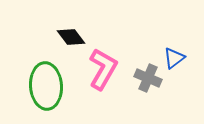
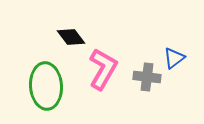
gray cross: moved 1 px left, 1 px up; rotated 16 degrees counterclockwise
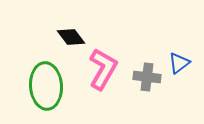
blue triangle: moved 5 px right, 5 px down
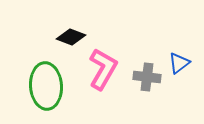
black diamond: rotated 32 degrees counterclockwise
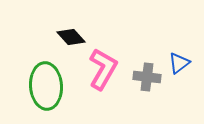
black diamond: rotated 28 degrees clockwise
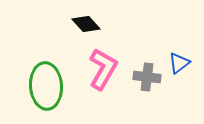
black diamond: moved 15 px right, 13 px up
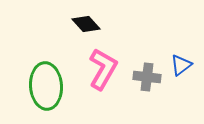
blue triangle: moved 2 px right, 2 px down
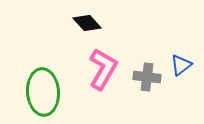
black diamond: moved 1 px right, 1 px up
green ellipse: moved 3 px left, 6 px down
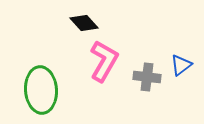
black diamond: moved 3 px left
pink L-shape: moved 1 px right, 8 px up
green ellipse: moved 2 px left, 2 px up
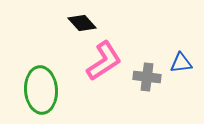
black diamond: moved 2 px left
pink L-shape: rotated 27 degrees clockwise
blue triangle: moved 2 px up; rotated 30 degrees clockwise
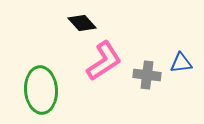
gray cross: moved 2 px up
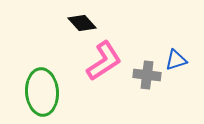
blue triangle: moved 5 px left, 3 px up; rotated 10 degrees counterclockwise
green ellipse: moved 1 px right, 2 px down
